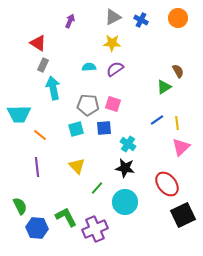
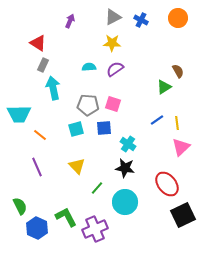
purple line: rotated 18 degrees counterclockwise
blue hexagon: rotated 20 degrees clockwise
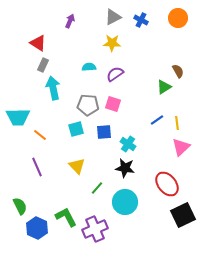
purple semicircle: moved 5 px down
cyan trapezoid: moved 1 px left, 3 px down
blue square: moved 4 px down
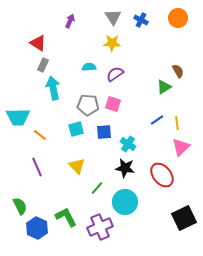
gray triangle: rotated 36 degrees counterclockwise
red ellipse: moved 5 px left, 9 px up
black square: moved 1 px right, 3 px down
purple cross: moved 5 px right, 2 px up
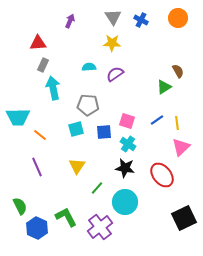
red triangle: rotated 36 degrees counterclockwise
pink square: moved 14 px right, 17 px down
yellow triangle: rotated 18 degrees clockwise
purple cross: rotated 15 degrees counterclockwise
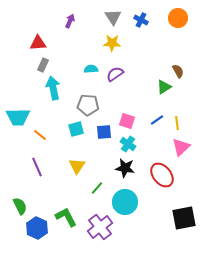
cyan semicircle: moved 2 px right, 2 px down
black square: rotated 15 degrees clockwise
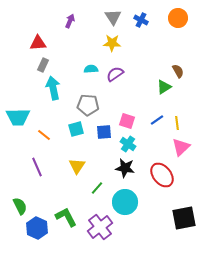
orange line: moved 4 px right
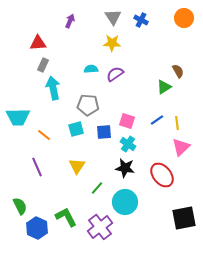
orange circle: moved 6 px right
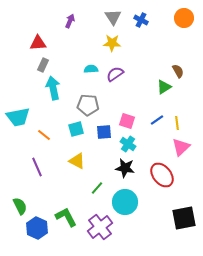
cyan trapezoid: rotated 10 degrees counterclockwise
yellow triangle: moved 5 px up; rotated 36 degrees counterclockwise
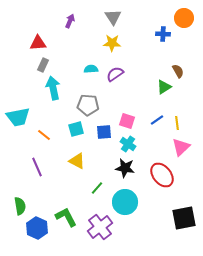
blue cross: moved 22 px right, 14 px down; rotated 24 degrees counterclockwise
green semicircle: rotated 18 degrees clockwise
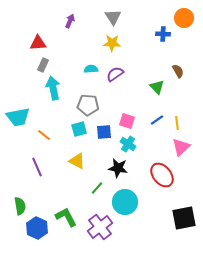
green triangle: moved 7 px left; rotated 42 degrees counterclockwise
cyan square: moved 3 px right
black star: moved 7 px left
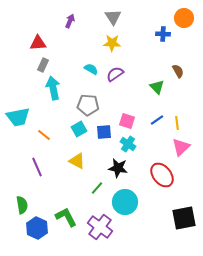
cyan semicircle: rotated 32 degrees clockwise
cyan square: rotated 14 degrees counterclockwise
green semicircle: moved 2 px right, 1 px up
purple cross: rotated 15 degrees counterclockwise
